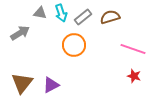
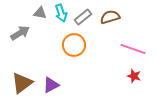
brown triangle: rotated 15 degrees clockwise
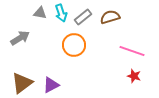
gray arrow: moved 5 px down
pink line: moved 1 px left, 2 px down
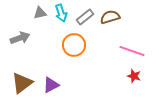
gray triangle: rotated 24 degrees counterclockwise
gray rectangle: moved 2 px right
gray arrow: rotated 12 degrees clockwise
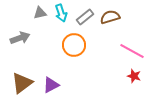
pink line: rotated 10 degrees clockwise
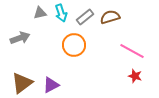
red star: moved 1 px right
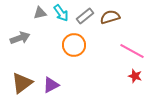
cyan arrow: rotated 18 degrees counterclockwise
gray rectangle: moved 1 px up
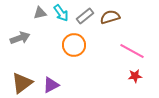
red star: rotated 24 degrees counterclockwise
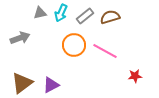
cyan arrow: rotated 60 degrees clockwise
pink line: moved 27 px left
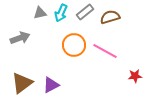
gray rectangle: moved 4 px up
